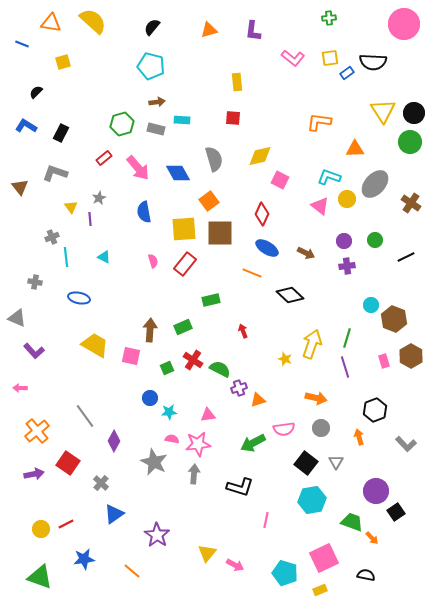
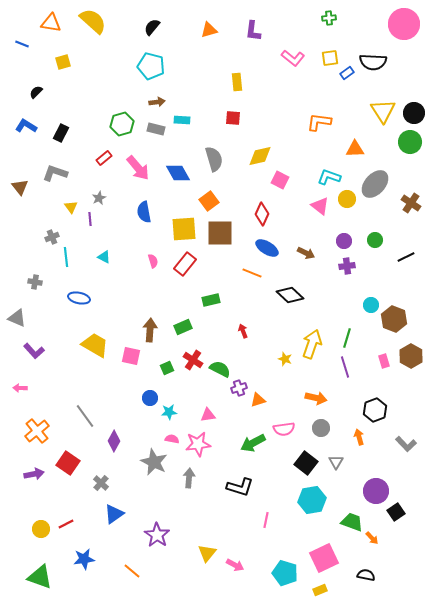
gray arrow at (194, 474): moved 5 px left, 4 px down
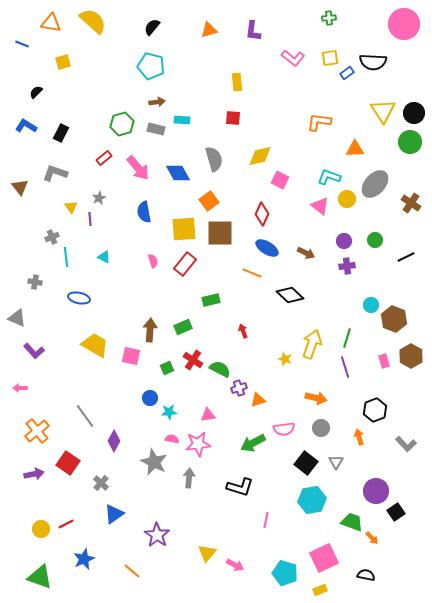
blue star at (84, 559): rotated 15 degrees counterclockwise
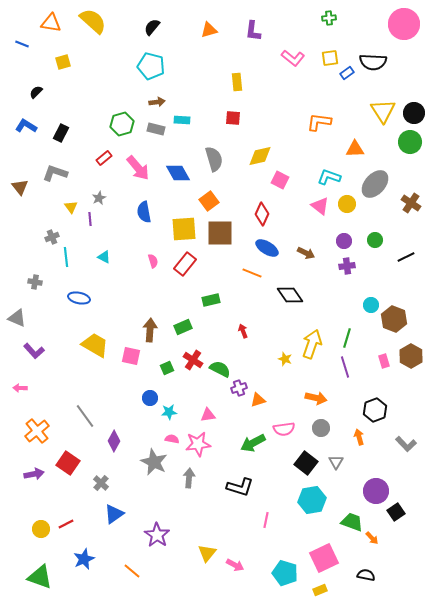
yellow circle at (347, 199): moved 5 px down
black diamond at (290, 295): rotated 12 degrees clockwise
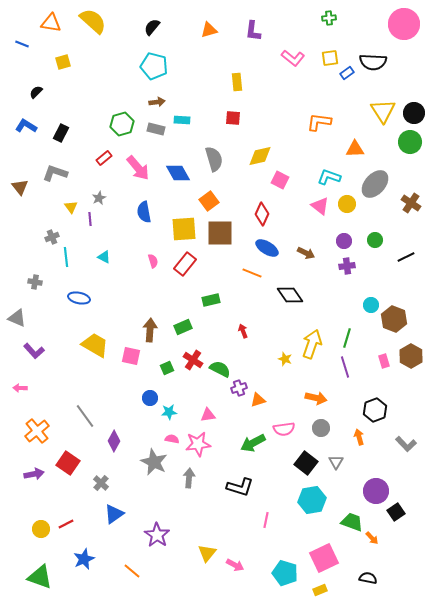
cyan pentagon at (151, 66): moved 3 px right
black semicircle at (366, 575): moved 2 px right, 3 px down
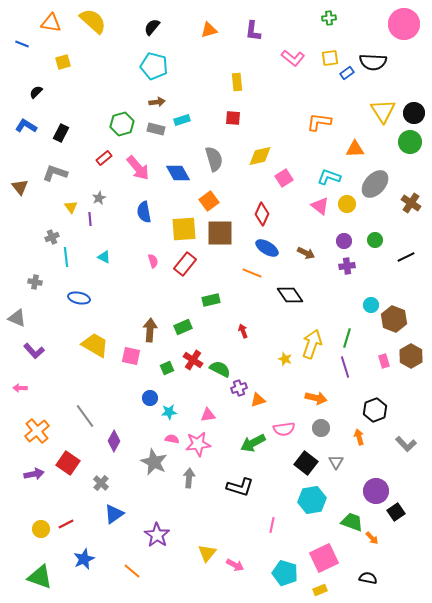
cyan rectangle at (182, 120): rotated 21 degrees counterclockwise
pink square at (280, 180): moved 4 px right, 2 px up; rotated 30 degrees clockwise
pink line at (266, 520): moved 6 px right, 5 px down
